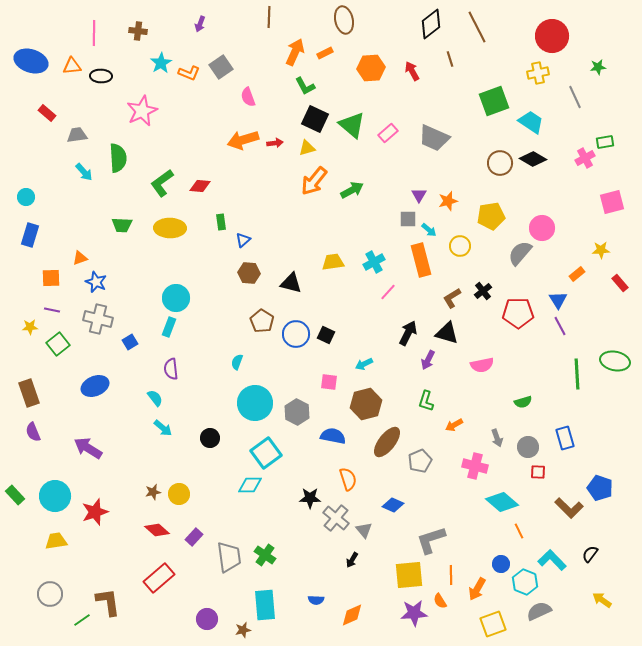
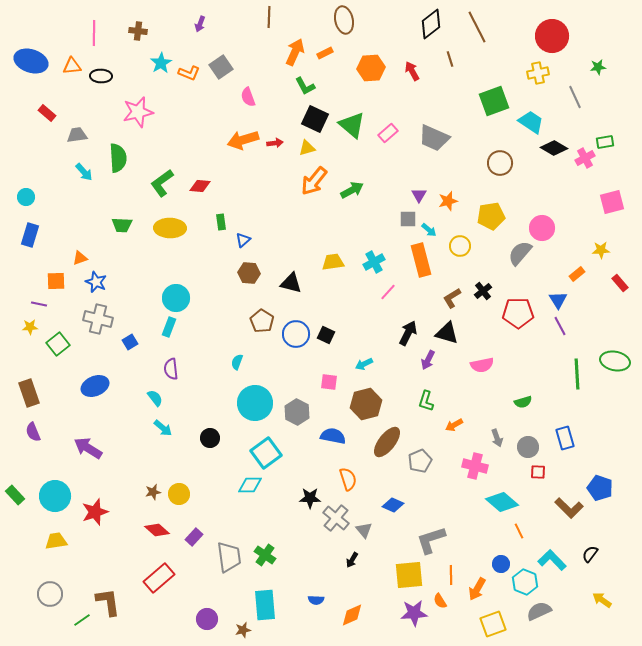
pink star at (142, 111): moved 4 px left, 1 px down; rotated 12 degrees clockwise
black diamond at (533, 159): moved 21 px right, 11 px up
orange square at (51, 278): moved 5 px right, 3 px down
purple line at (52, 310): moved 13 px left, 6 px up
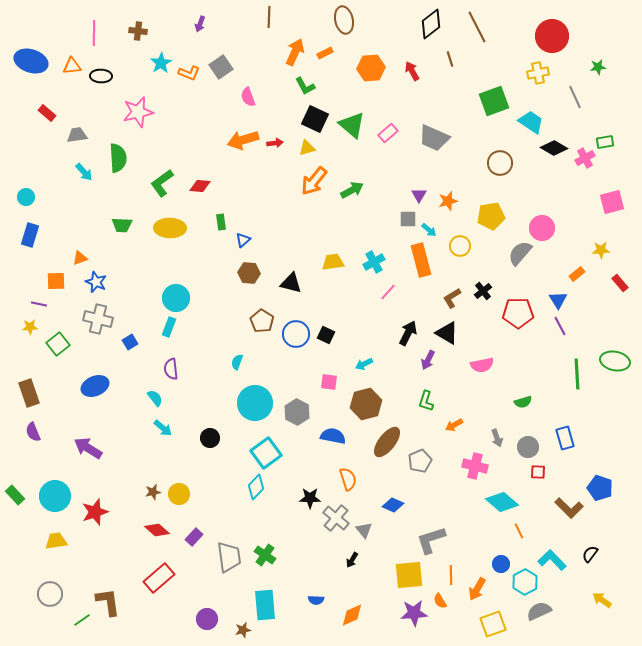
black triangle at (447, 333): rotated 15 degrees clockwise
cyan diamond at (250, 485): moved 6 px right, 2 px down; rotated 45 degrees counterclockwise
cyan hexagon at (525, 582): rotated 10 degrees clockwise
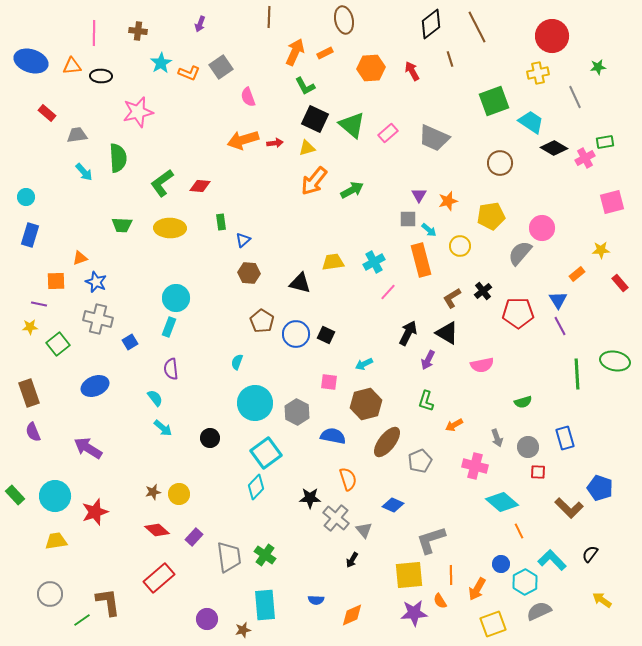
black triangle at (291, 283): moved 9 px right
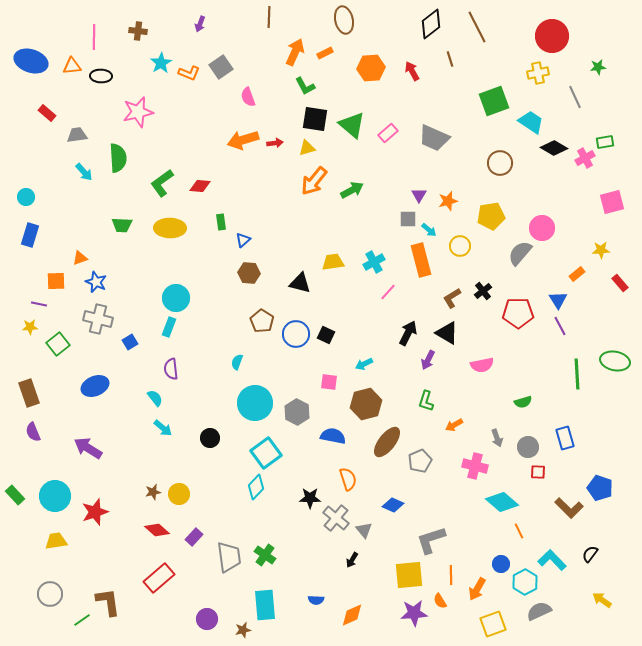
pink line at (94, 33): moved 4 px down
black square at (315, 119): rotated 16 degrees counterclockwise
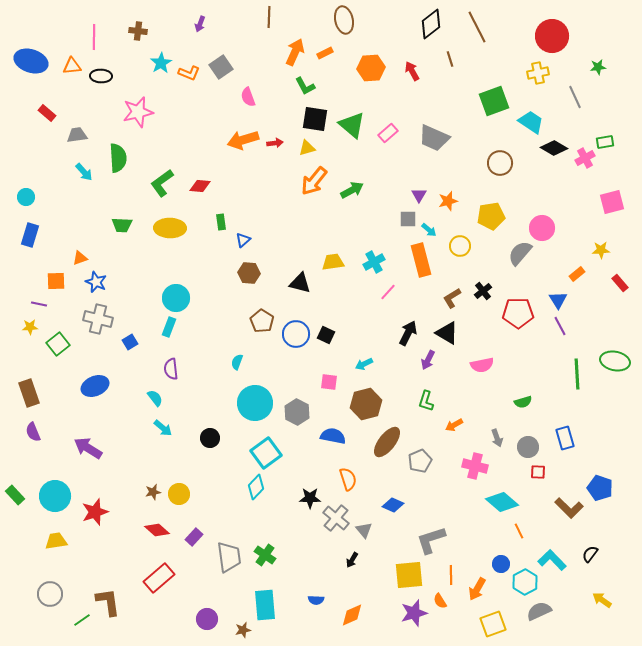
purple star at (414, 613): rotated 12 degrees counterclockwise
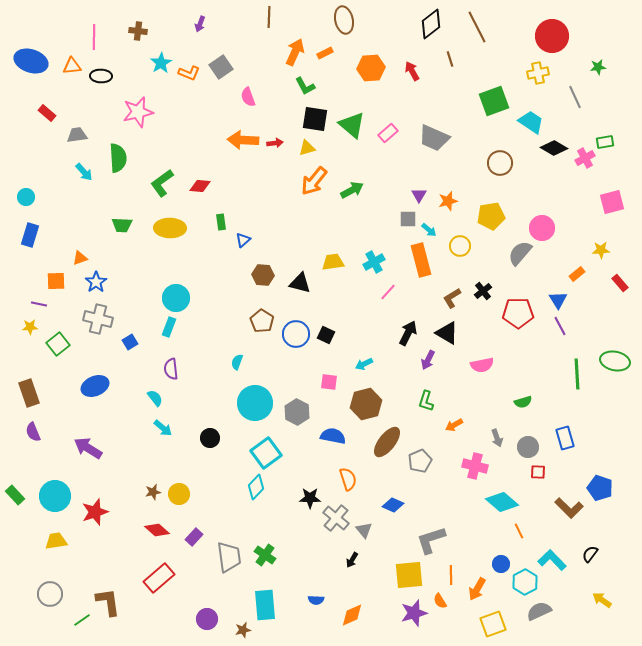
orange arrow at (243, 140): rotated 20 degrees clockwise
brown hexagon at (249, 273): moved 14 px right, 2 px down
blue star at (96, 282): rotated 15 degrees clockwise
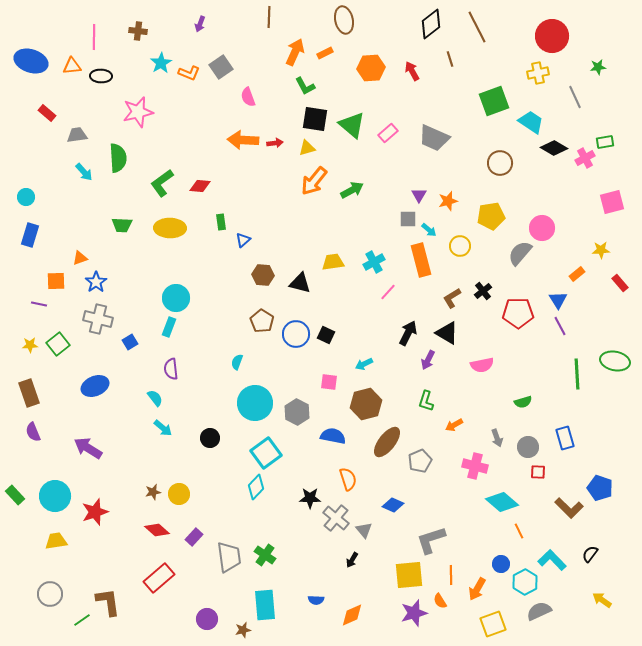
yellow star at (30, 327): moved 18 px down
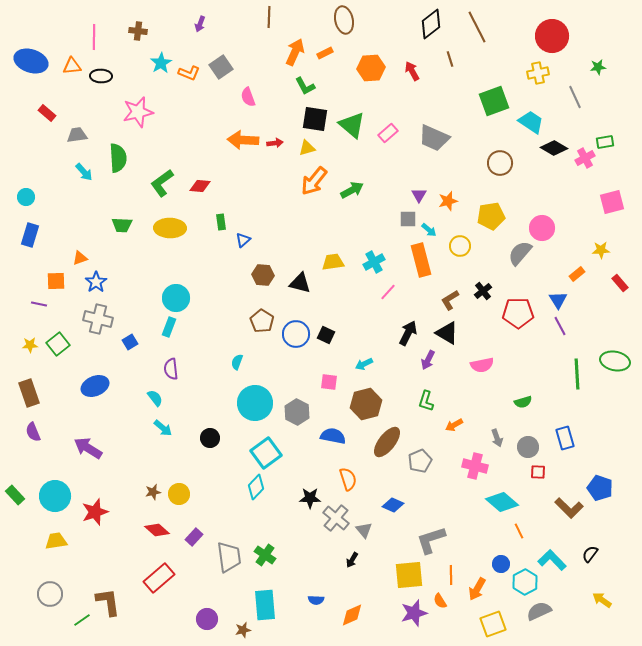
brown L-shape at (452, 298): moved 2 px left, 2 px down
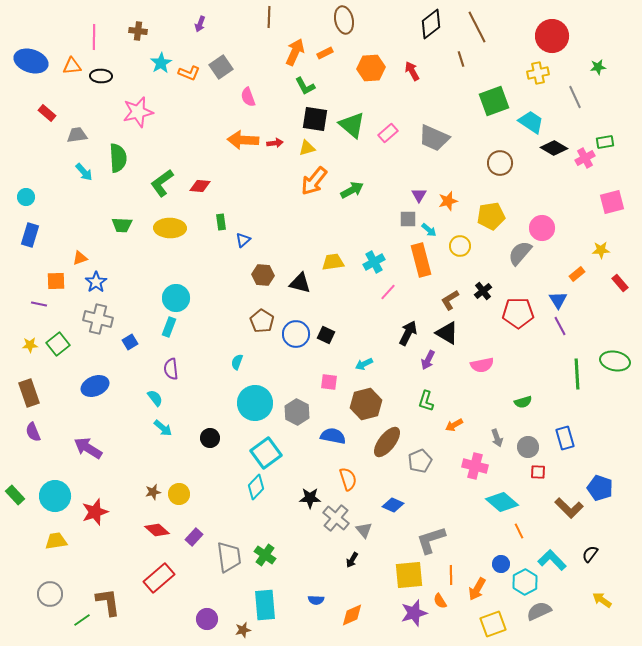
brown line at (450, 59): moved 11 px right
